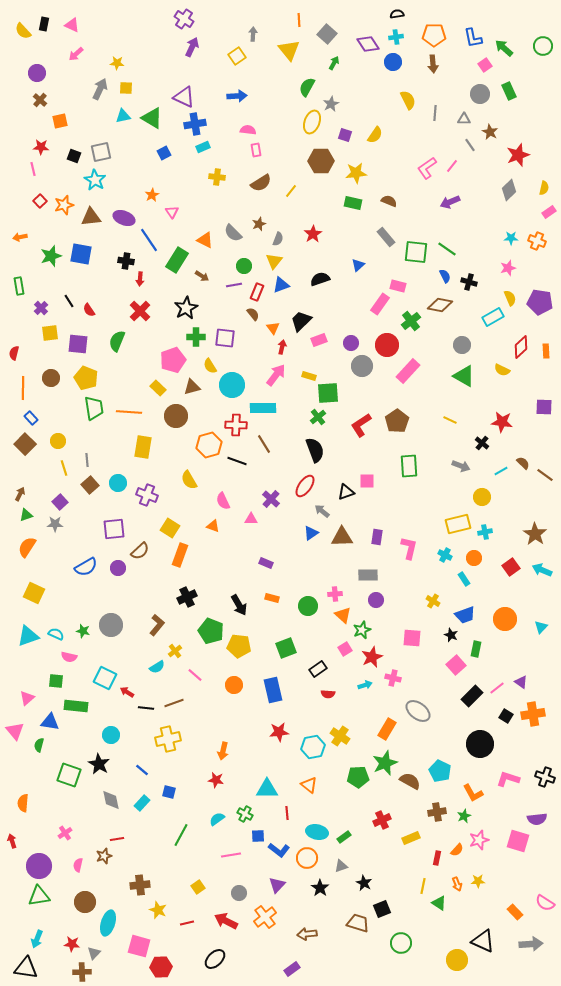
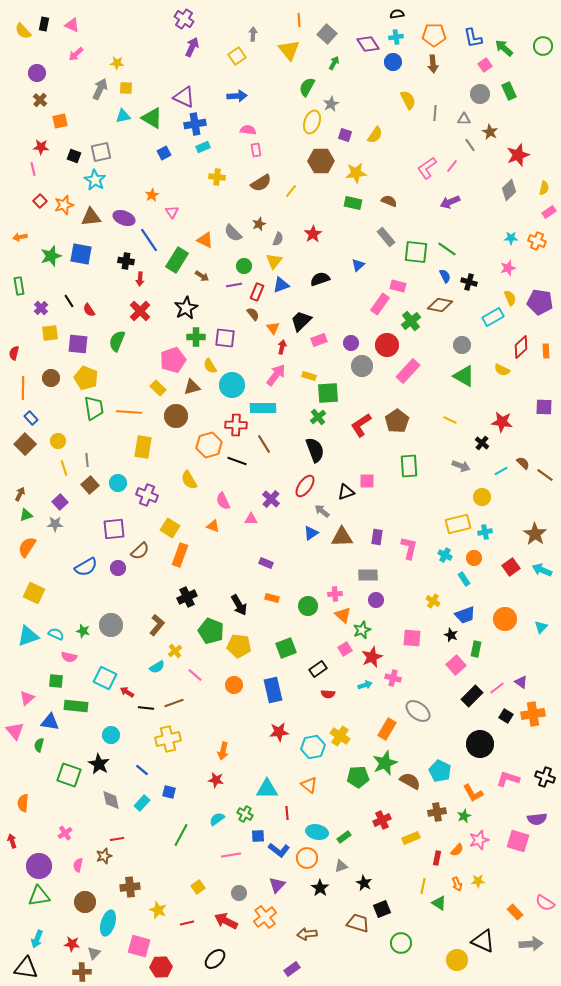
brown cross at (140, 885): moved 10 px left, 2 px down
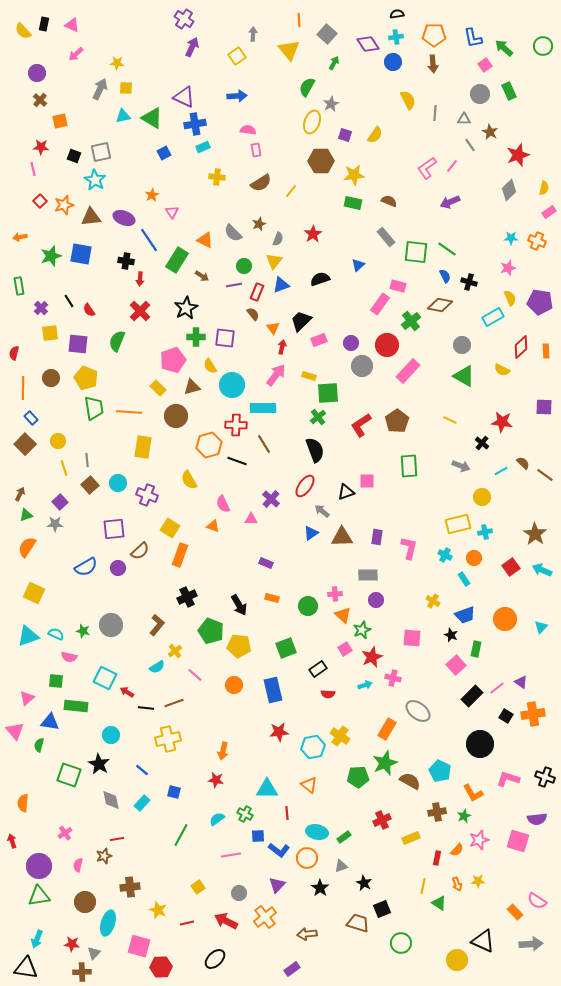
yellow star at (356, 173): moved 2 px left, 2 px down
pink semicircle at (223, 501): moved 3 px down
blue square at (169, 792): moved 5 px right
pink semicircle at (545, 903): moved 8 px left, 2 px up
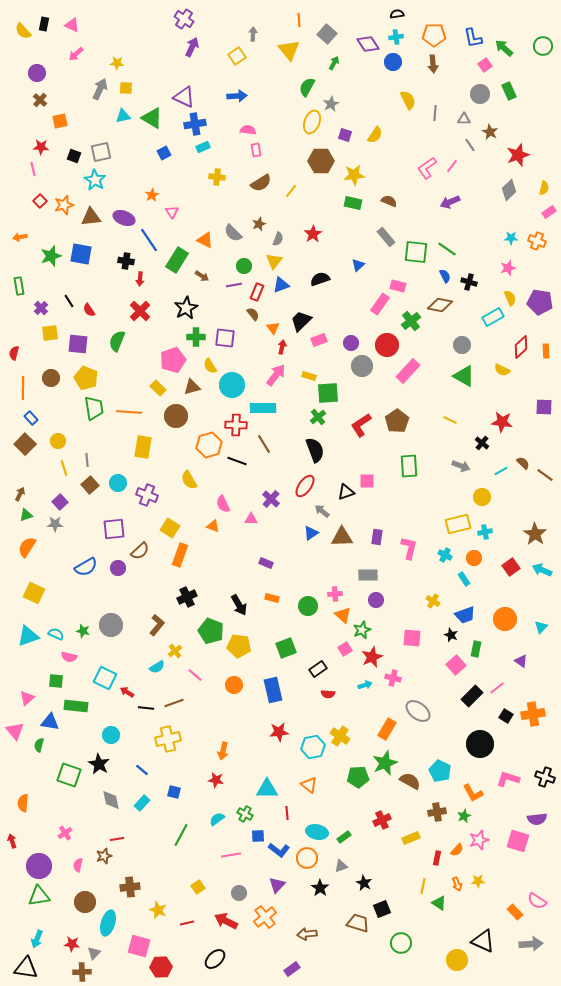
purple triangle at (521, 682): moved 21 px up
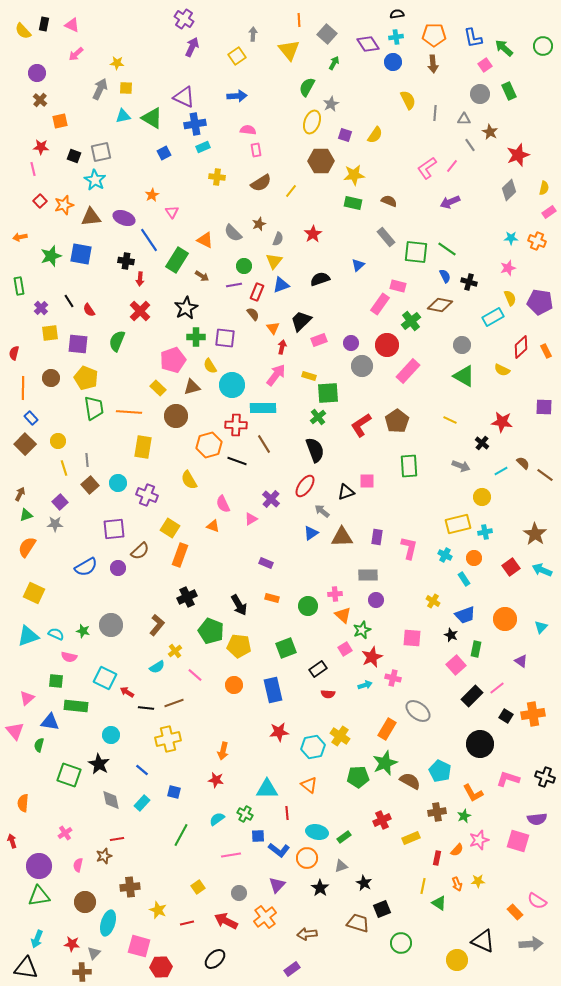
orange rectangle at (546, 351): rotated 24 degrees counterclockwise
pink triangle at (251, 519): rotated 32 degrees counterclockwise
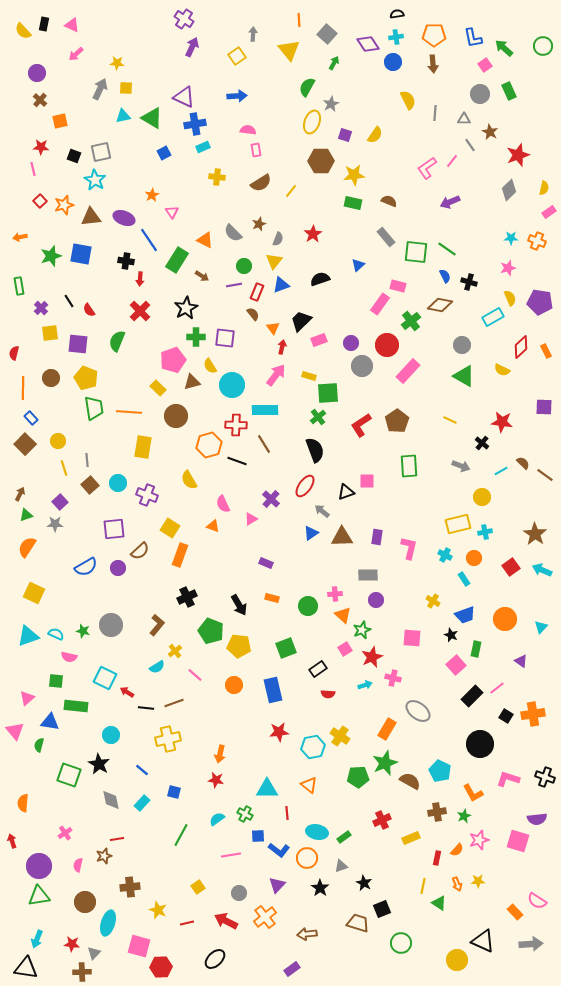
pink line at (452, 166): moved 5 px up
brown triangle at (192, 387): moved 5 px up
cyan rectangle at (263, 408): moved 2 px right, 2 px down
orange arrow at (223, 751): moved 3 px left, 3 px down
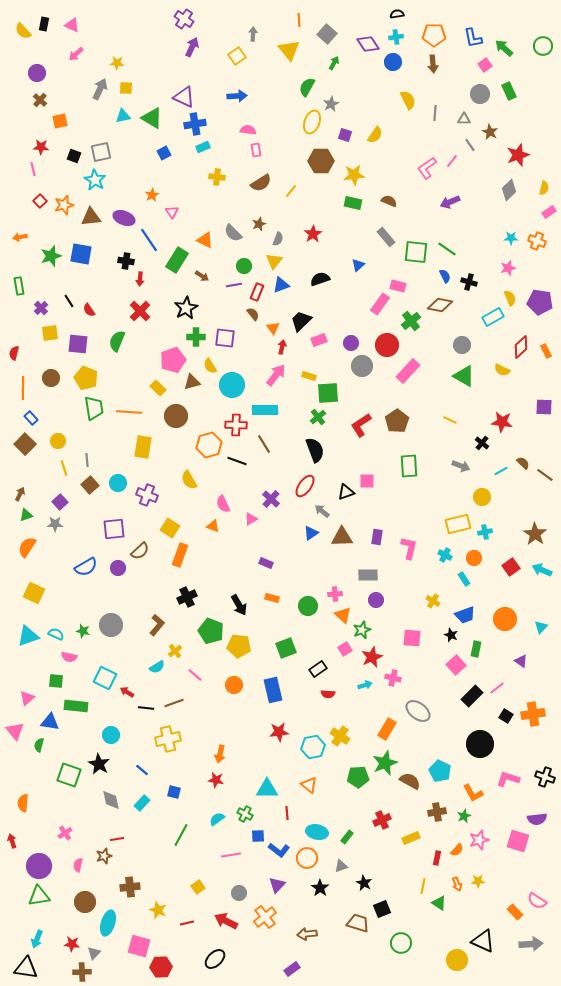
green rectangle at (344, 837): moved 3 px right; rotated 16 degrees counterclockwise
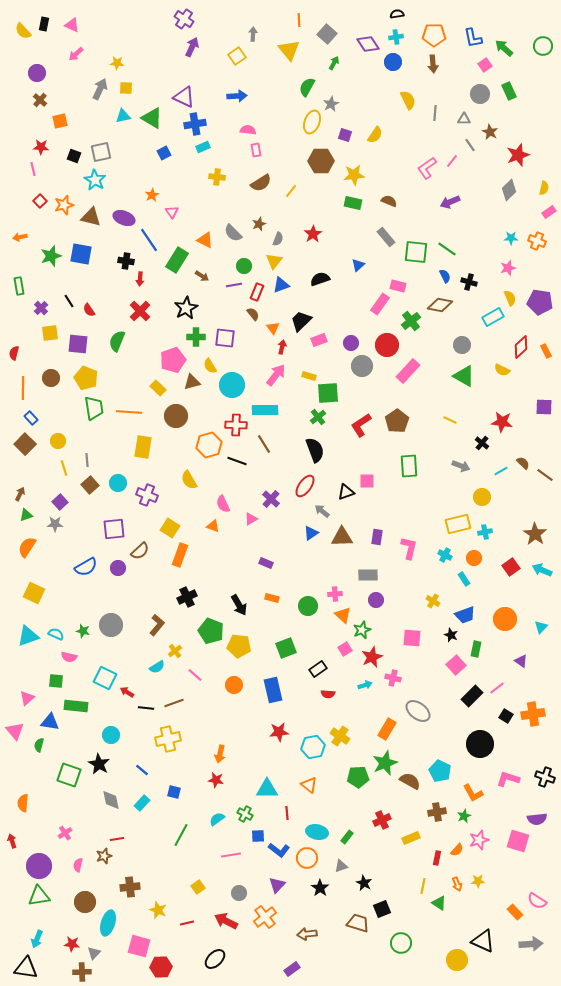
brown triangle at (91, 217): rotated 20 degrees clockwise
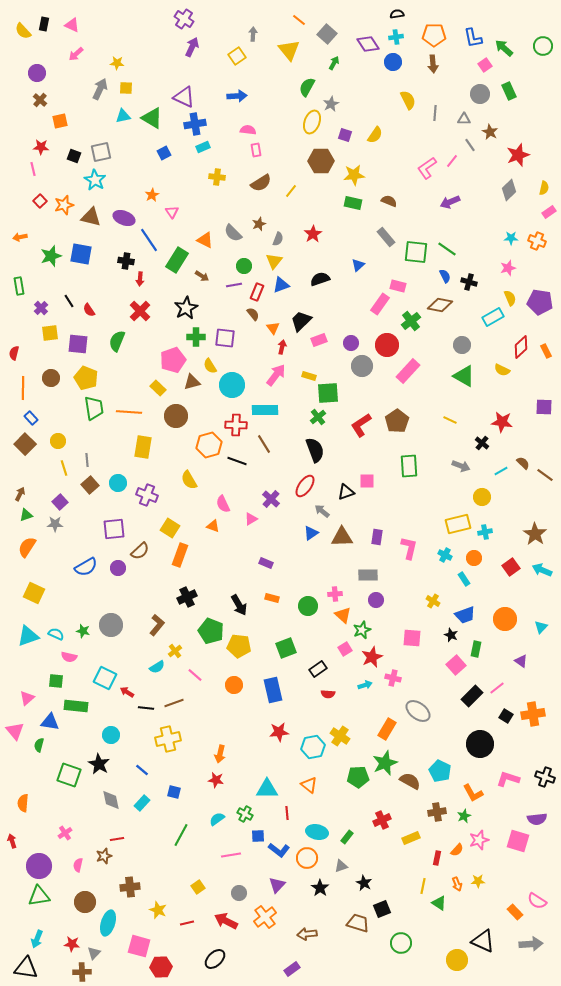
orange line at (299, 20): rotated 48 degrees counterclockwise
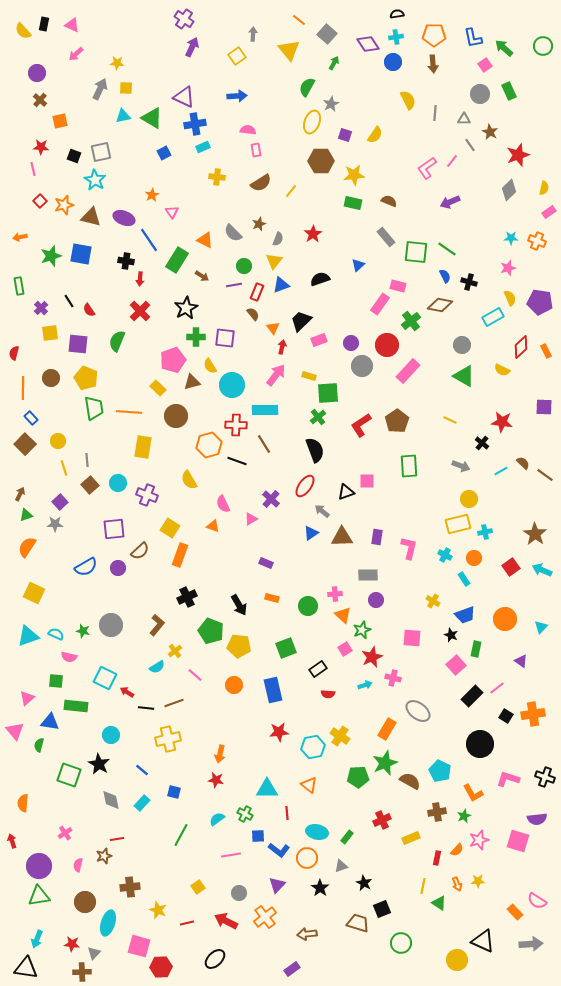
yellow circle at (482, 497): moved 13 px left, 2 px down
